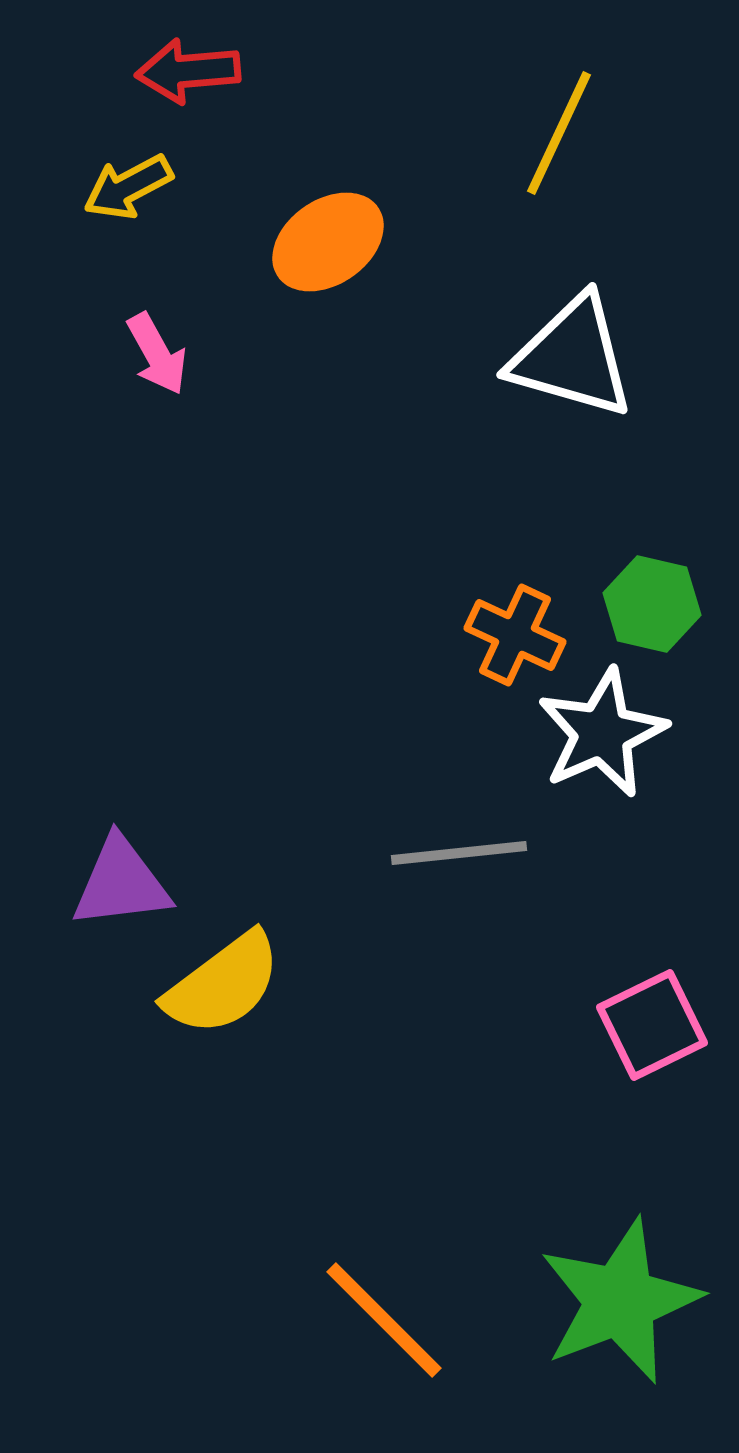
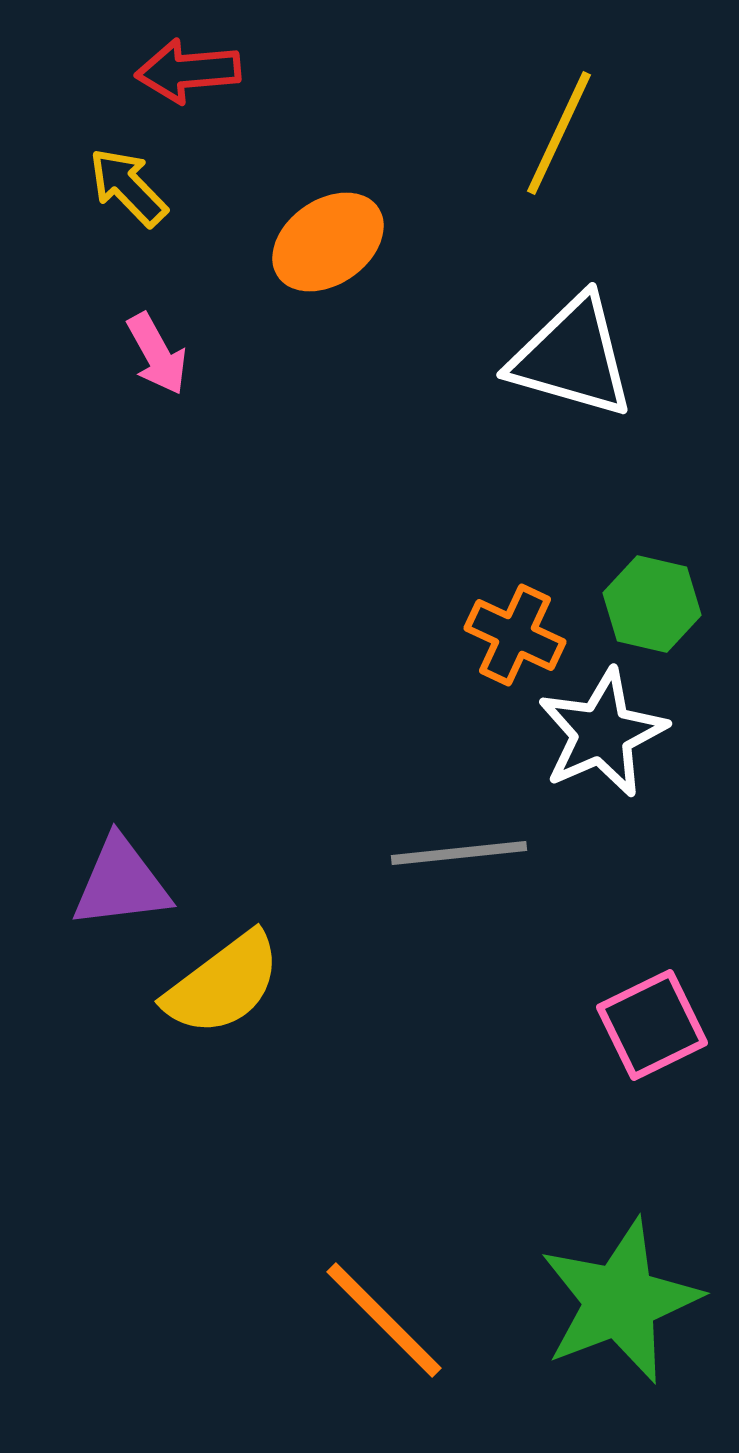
yellow arrow: rotated 74 degrees clockwise
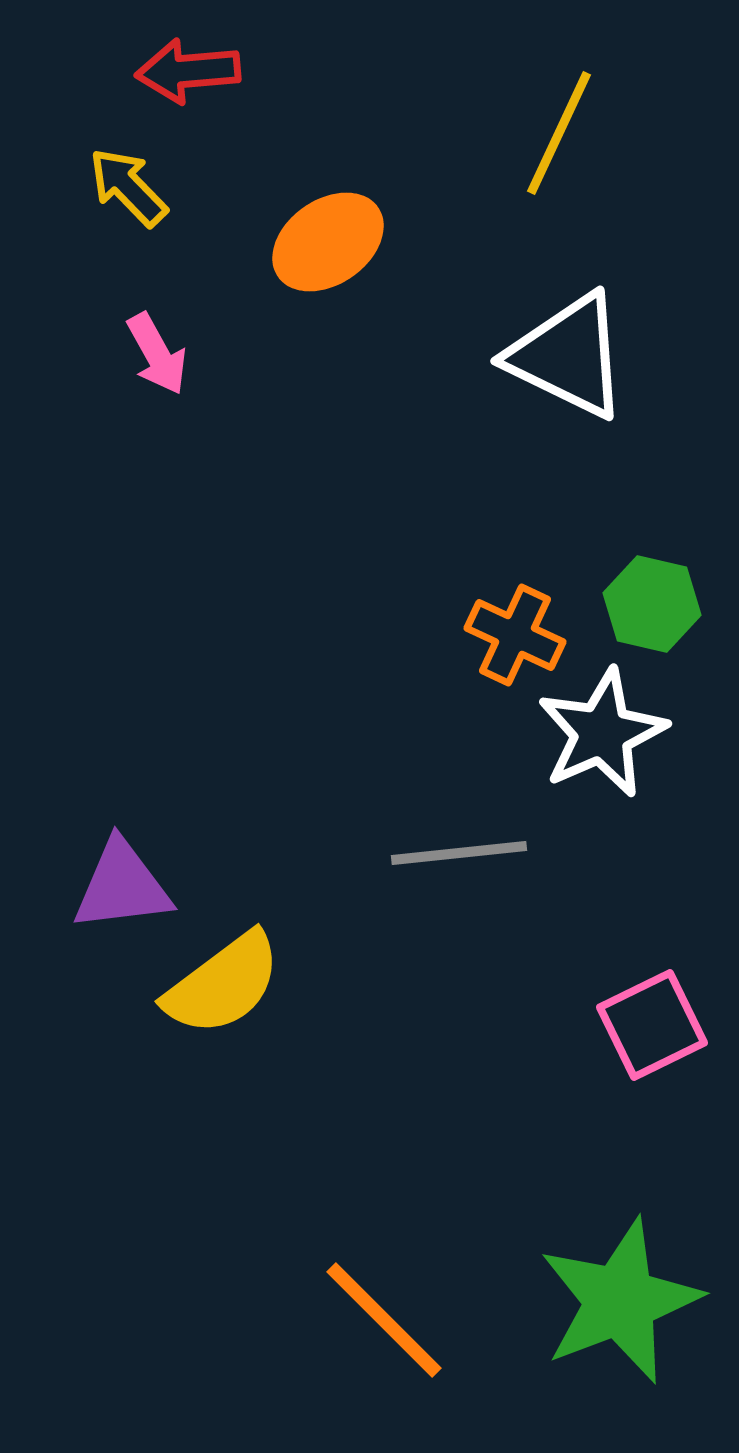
white triangle: moved 4 px left, 1 px up; rotated 10 degrees clockwise
purple triangle: moved 1 px right, 3 px down
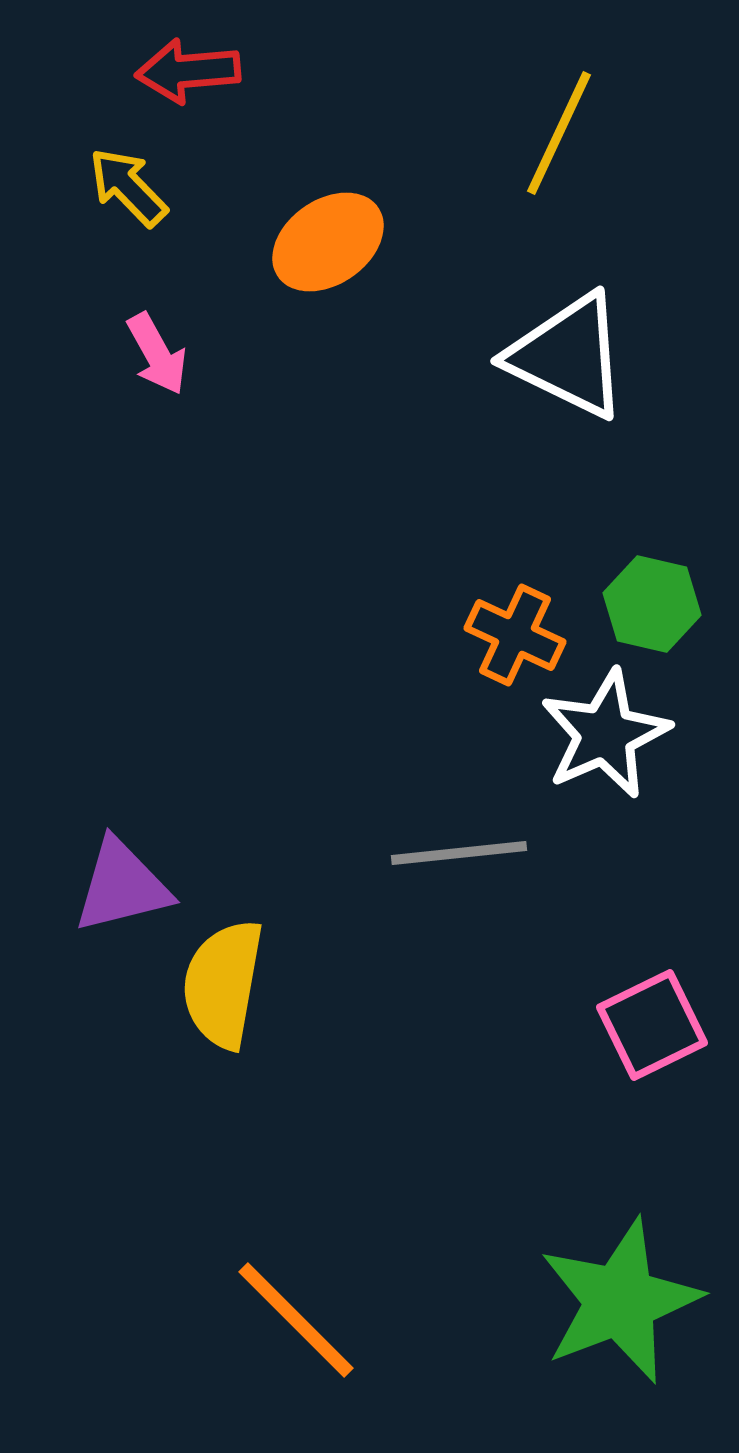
white star: moved 3 px right, 1 px down
purple triangle: rotated 7 degrees counterclockwise
yellow semicircle: rotated 137 degrees clockwise
orange line: moved 88 px left
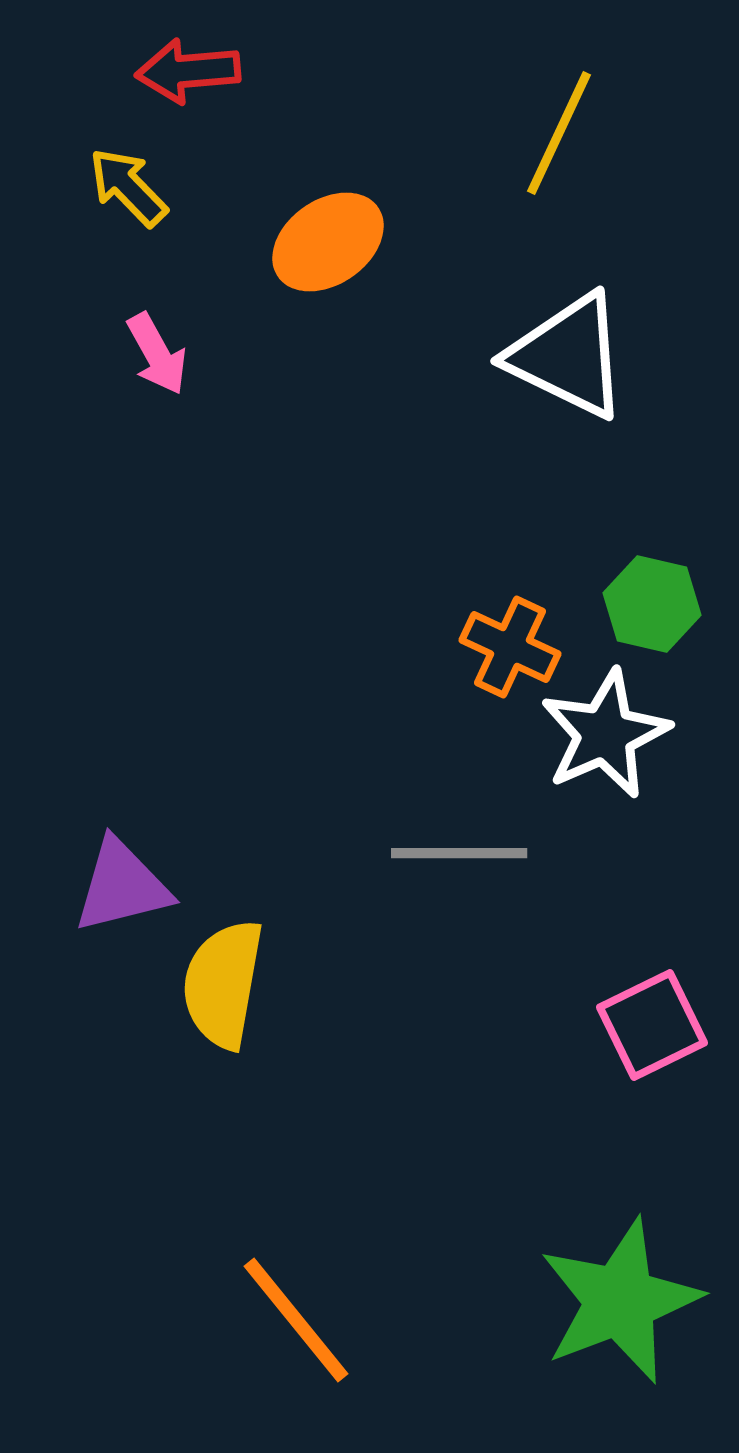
orange cross: moved 5 px left, 12 px down
gray line: rotated 6 degrees clockwise
orange line: rotated 6 degrees clockwise
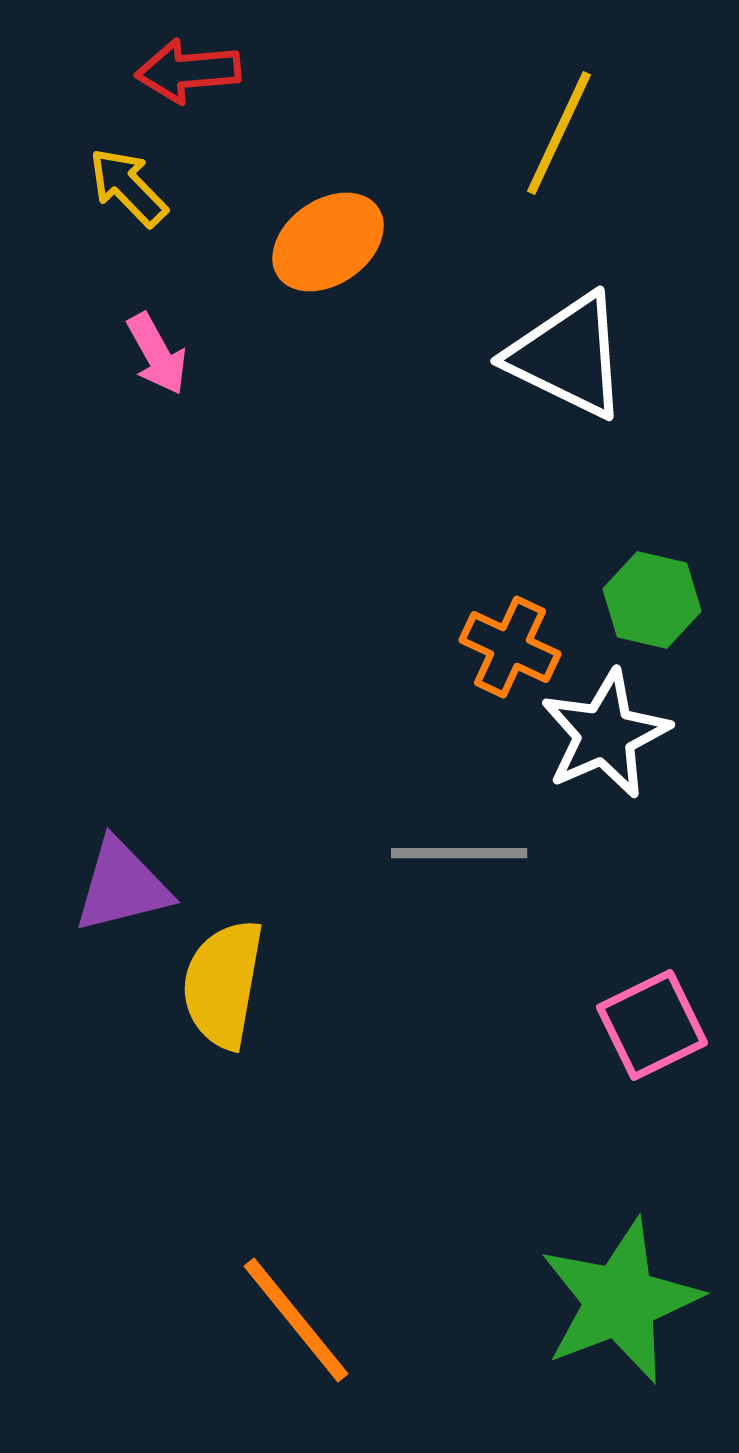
green hexagon: moved 4 px up
